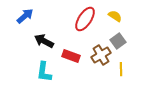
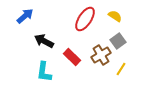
red rectangle: moved 1 px right, 1 px down; rotated 24 degrees clockwise
yellow line: rotated 32 degrees clockwise
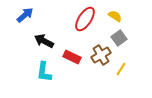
blue arrow: moved 1 px up
gray square: moved 1 px right, 3 px up
red rectangle: rotated 18 degrees counterclockwise
